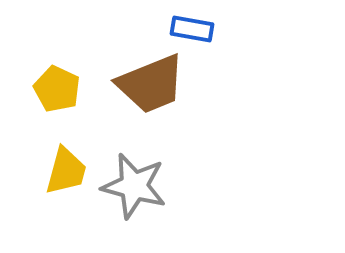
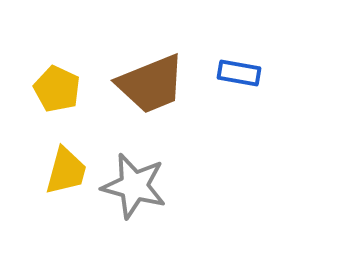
blue rectangle: moved 47 px right, 44 px down
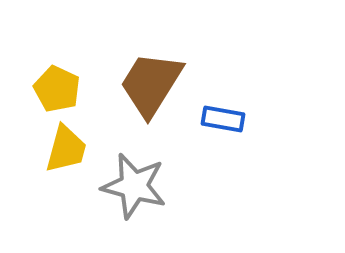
blue rectangle: moved 16 px left, 46 px down
brown trapezoid: rotated 144 degrees clockwise
yellow trapezoid: moved 22 px up
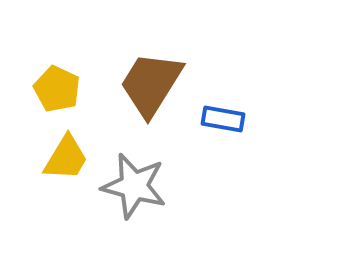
yellow trapezoid: moved 9 px down; rotated 16 degrees clockwise
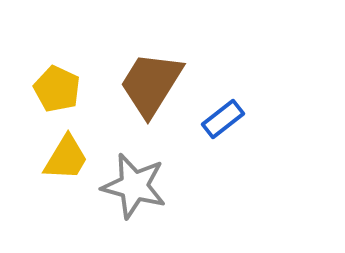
blue rectangle: rotated 48 degrees counterclockwise
